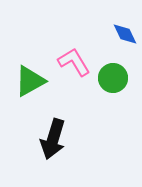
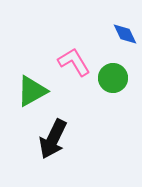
green triangle: moved 2 px right, 10 px down
black arrow: rotated 9 degrees clockwise
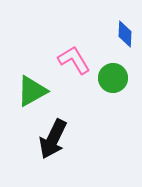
blue diamond: rotated 28 degrees clockwise
pink L-shape: moved 2 px up
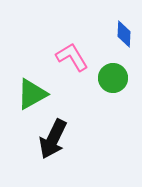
blue diamond: moved 1 px left
pink L-shape: moved 2 px left, 3 px up
green triangle: moved 3 px down
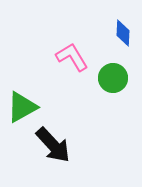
blue diamond: moved 1 px left, 1 px up
green triangle: moved 10 px left, 13 px down
black arrow: moved 6 px down; rotated 69 degrees counterclockwise
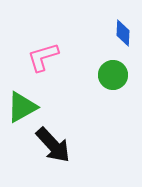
pink L-shape: moved 29 px left; rotated 76 degrees counterclockwise
green circle: moved 3 px up
